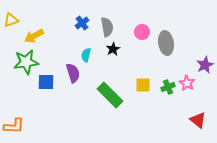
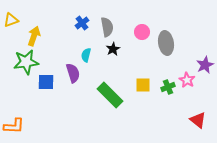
yellow arrow: rotated 138 degrees clockwise
pink star: moved 3 px up
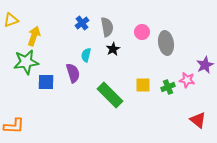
pink star: rotated 21 degrees counterclockwise
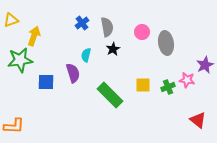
green star: moved 6 px left, 2 px up
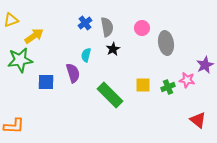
blue cross: moved 3 px right
pink circle: moved 4 px up
yellow arrow: rotated 36 degrees clockwise
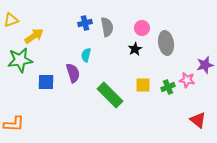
blue cross: rotated 24 degrees clockwise
black star: moved 22 px right
purple star: rotated 12 degrees clockwise
orange L-shape: moved 2 px up
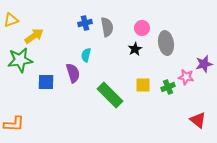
purple star: moved 1 px left, 1 px up
pink star: moved 1 px left, 3 px up
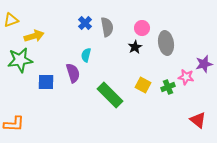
blue cross: rotated 32 degrees counterclockwise
yellow arrow: rotated 18 degrees clockwise
black star: moved 2 px up
yellow square: rotated 28 degrees clockwise
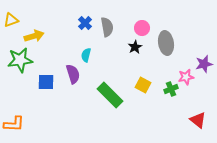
purple semicircle: moved 1 px down
pink star: rotated 21 degrees counterclockwise
green cross: moved 3 px right, 2 px down
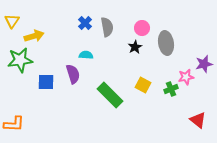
yellow triangle: moved 1 px right, 1 px down; rotated 35 degrees counterclockwise
cyan semicircle: rotated 80 degrees clockwise
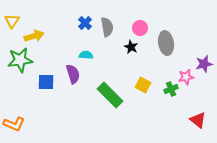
pink circle: moved 2 px left
black star: moved 4 px left; rotated 16 degrees counterclockwise
orange L-shape: rotated 20 degrees clockwise
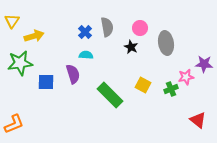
blue cross: moved 9 px down
green star: moved 3 px down
purple star: rotated 18 degrees clockwise
orange L-shape: rotated 45 degrees counterclockwise
